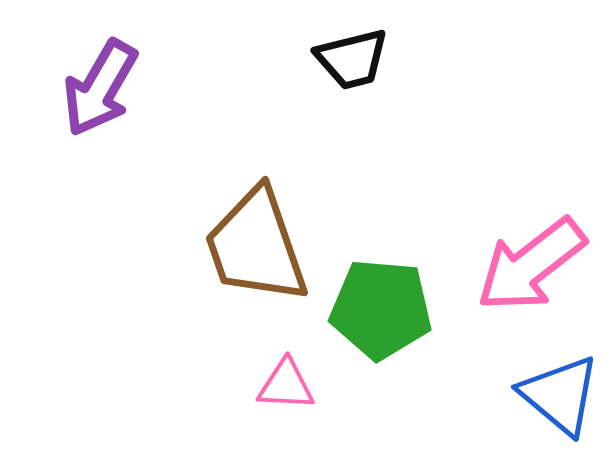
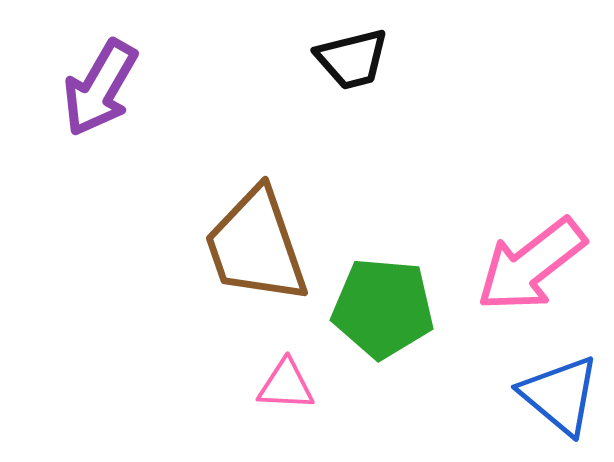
green pentagon: moved 2 px right, 1 px up
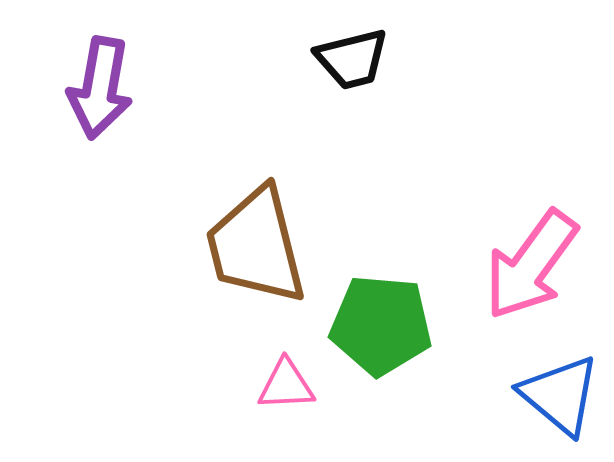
purple arrow: rotated 20 degrees counterclockwise
brown trapezoid: rotated 5 degrees clockwise
pink arrow: rotated 16 degrees counterclockwise
green pentagon: moved 2 px left, 17 px down
pink triangle: rotated 6 degrees counterclockwise
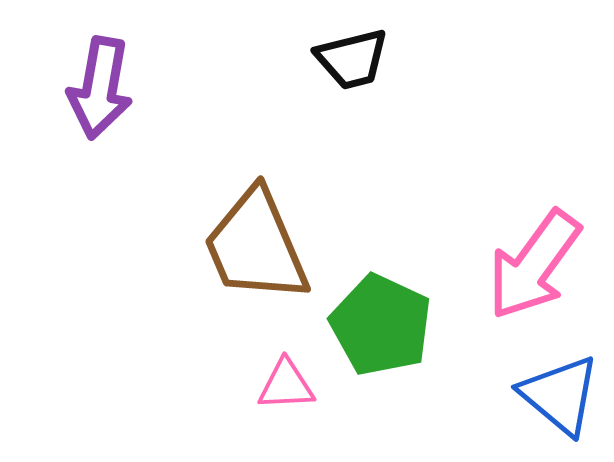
brown trapezoid: rotated 9 degrees counterclockwise
pink arrow: moved 3 px right
green pentagon: rotated 20 degrees clockwise
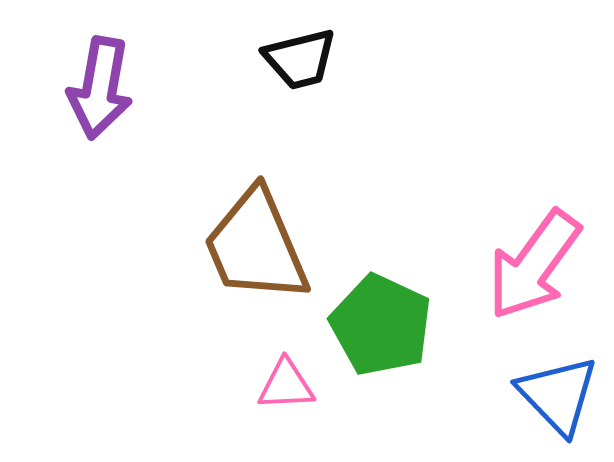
black trapezoid: moved 52 px left
blue triangle: moved 2 px left; rotated 6 degrees clockwise
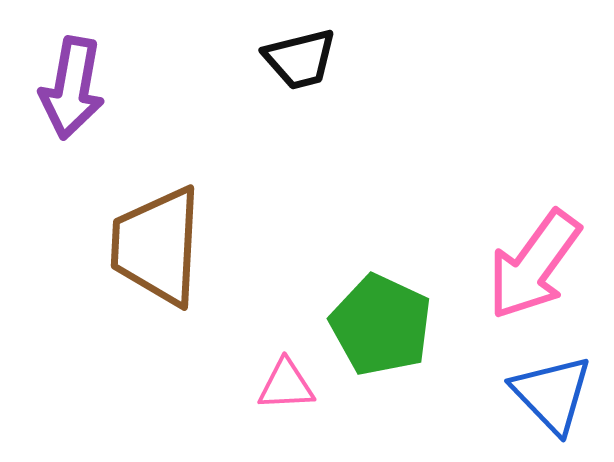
purple arrow: moved 28 px left
brown trapezoid: moved 99 px left; rotated 26 degrees clockwise
blue triangle: moved 6 px left, 1 px up
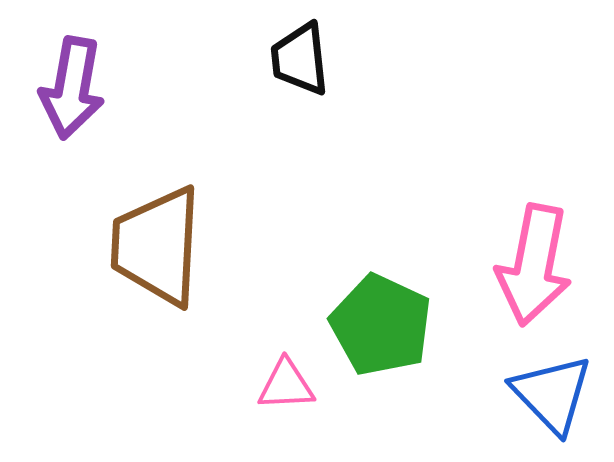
black trapezoid: rotated 98 degrees clockwise
pink arrow: rotated 25 degrees counterclockwise
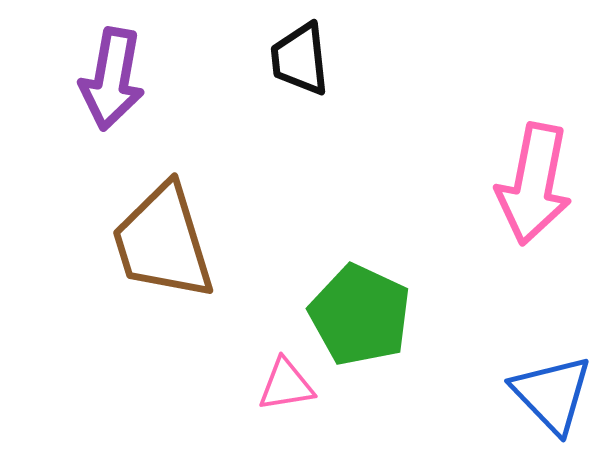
purple arrow: moved 40 px right, 9 px up
brown trapezoid: moved 6 px right, 4 px up; rotated 20 degrees counterclockwise
pink arrow: moved 81 px up
green pentagon: moved 21 px left, 10 px up
pink triangle: rotated 6 degrees counterclockwise
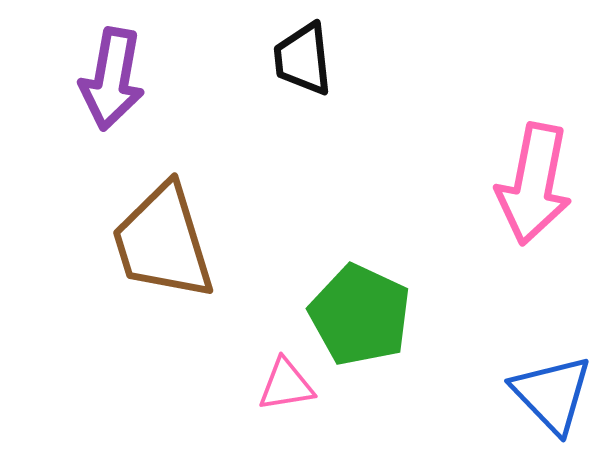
black trapezoid: moved 3 px right
